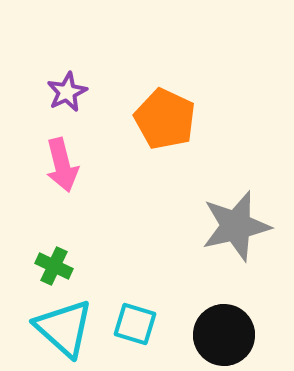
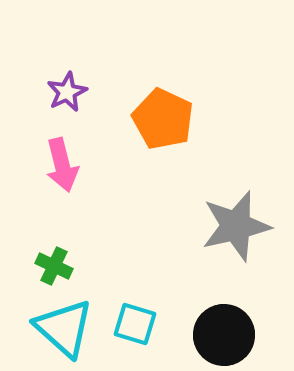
orange pentagon: moved 2 px left
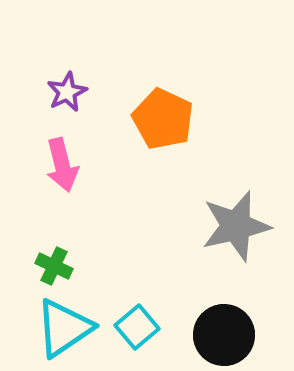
cyan square: moved 2 px right, 3 px down; rotated 33 degrees clockwise
cyan triangle: rotated 44 degrees clockwise
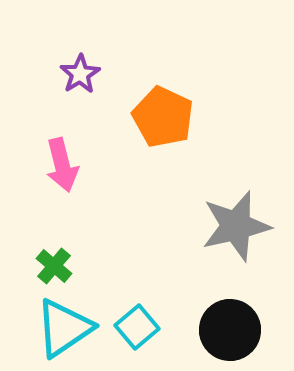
purple star: moved 13 px right, 18 px up; rotated 6 degrees counterclockwise
orange pentagon: moved 2 px up
green cross: rotated 15 degrees clockwise
black circle: moved 6 px right, 5 px up
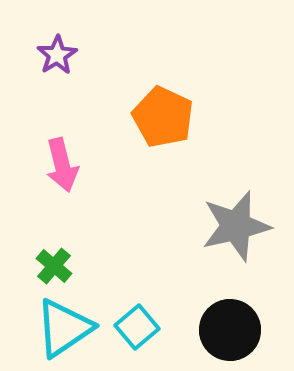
purple star: moved 23 px left, 19 px up
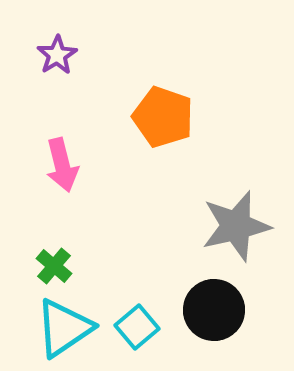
orange pentagon: rotated 6 degrees counterclockwise
black circle: moved 16 px left, 20 px up
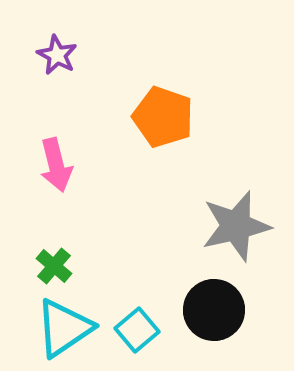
purple star: rotated 12 degrees counterclockwise
pink arrow: moved 6 px left
cyan square: moved 3 px down
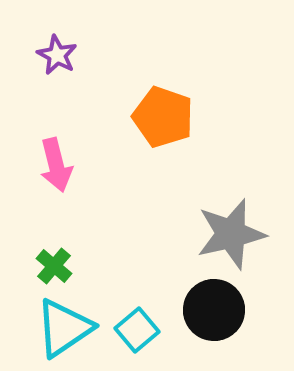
gray star: moved 5 px left, 8 px down
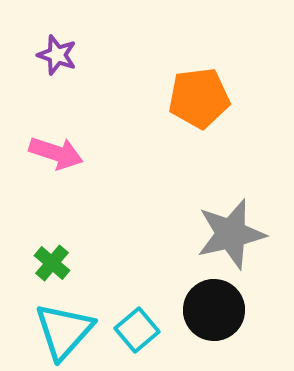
purple star: rotated 9 degrees counterclockwise
orange pentagon: moved 36 px right, 19 px up; rotated 26 degrees counterclockwise
pink arrow: moved 12 px up; rotated 58 degrees counterclockwise
green cross: moved 2 px left, 3 px up
cyan triangle: moved 3 px down; rotated 14 degrees counterclockwise
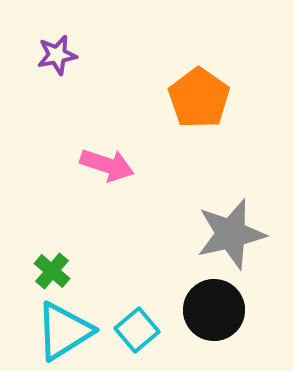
purple star: rotated 30 degrees counterclockwise
orange pentagon: rotated 30 degrees counterclockwise
pink arrow: moved 51 px right, 12 px down
green cross: moved 8 px down
cyan triangle: rotated 16 degrees clockwise
